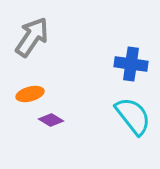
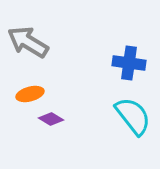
gray arrow: moved 4 px left, 5 px down; rotated 93 degrees counterclockwise
blue cross: moved 2 px left, 1 px up
purple diamond: moved 1 px up
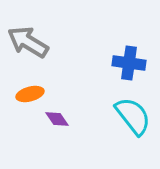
purple diamond: moved 6 px right; rotated 25 degrees clockwise
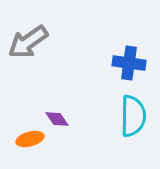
gray arrow: rotated 66 degrees counterclockwise
orange ellipse: moved 45 px down
cyan semicircle: rotated 39 degrees clockwise
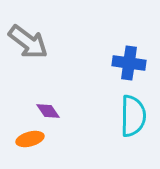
gray arrow: rotated 108 degrees counterclockwise
purple diamond: moved 9 px left, 8 px up
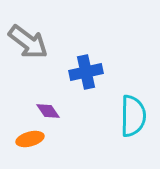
blue cross: moved 43 px left, 9 px down; rotated 20 degrees counterclockwise
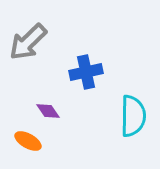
gray arrow: rotated 99 degrees clockwise
orange ellipse: moved 2 px left, 2 px down; rotated 44 degrees clockwise
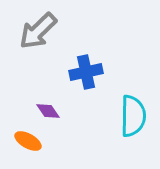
gray arrow: moved 10 px right, 11 px up
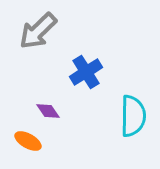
blue cross: rotated 20 degrees counterclockwise
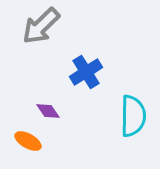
gray arrow: moved 3 px right, 5 px up
